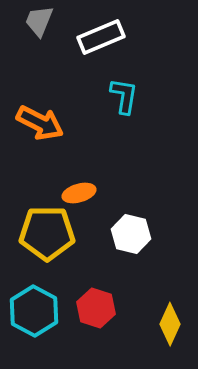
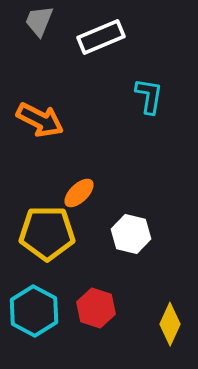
cyan L-shape: moved 25 px right
orange arrow: moved 3 px up
orange ellipse: rotated 28 degrees counterclockwise
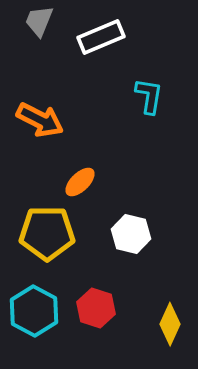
orange ellipse: moved 1 px right, 11 px up
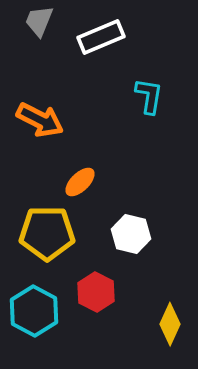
red hexagon: moved 16 px up; rotated 9 degrees clockwise
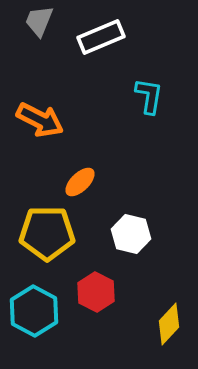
yellow diamond: moved 1 px left; rotated 18 degrees clockwise
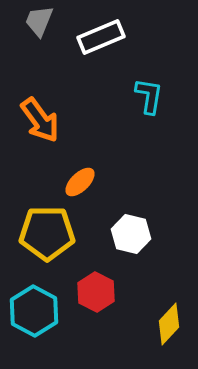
orange arrow: rotated 27 degrees clockwise
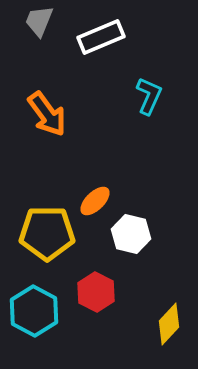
cyan L-shape: rotated 15 degrees clockwise
orange arrow: moved 7 px right, 6 px up
orange ellipse: moved 15 px right, 19 px down
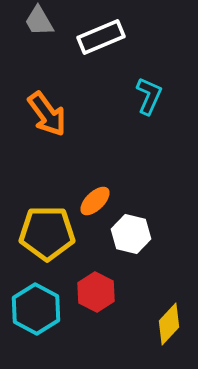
gray trapezoid: rotated 52 degrees counterclockwise
cyan hexagon: moved 2 px right, 2 px up
